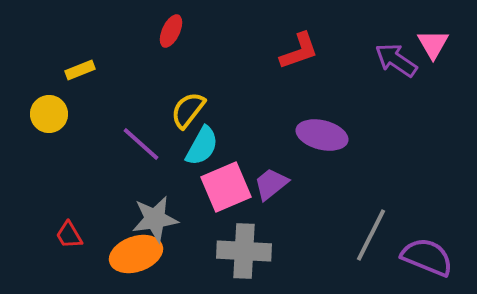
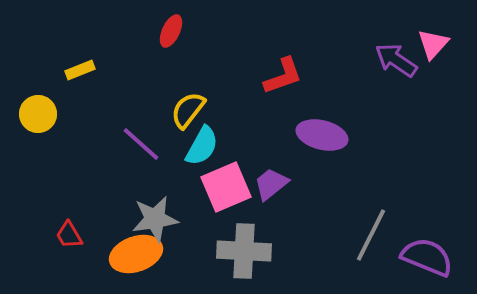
pink triangle: rotated 12 degrees clockwise
red L-shape: moved 16 px left, 25 px down
yellow circle: moved 11 px left
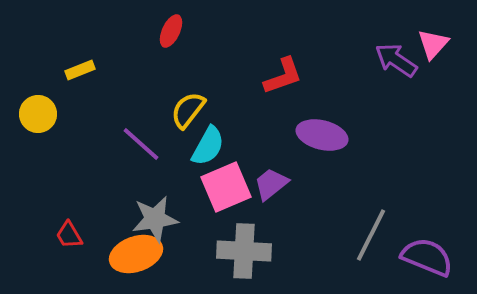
cyan semicircle: moved 6 px right
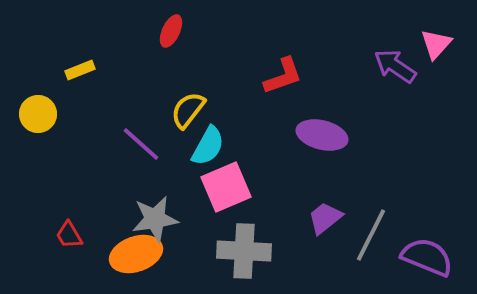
pink triangle: moved 3 px right
purple arrow: moved 1 px left, 6 px down
purple trapezoid: moved 54 px right, 34 px down
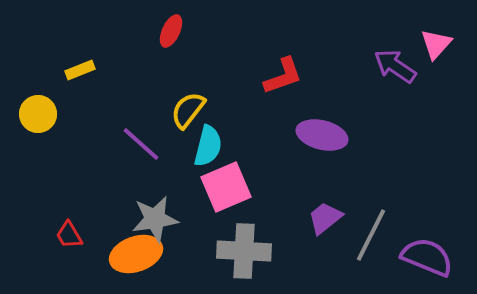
cyan semicircle: rotated 15 degrees counterclockwise
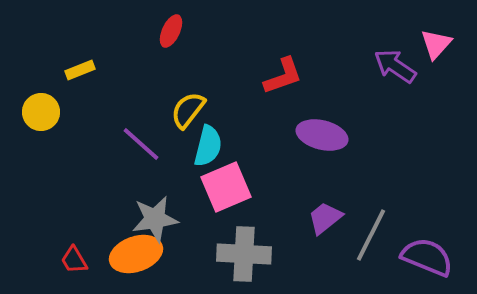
yellow circle: moved 3 px right, 2 px up
red trapezoid: moved 5 px right, 25 px down
gray cross: moved 3 px down
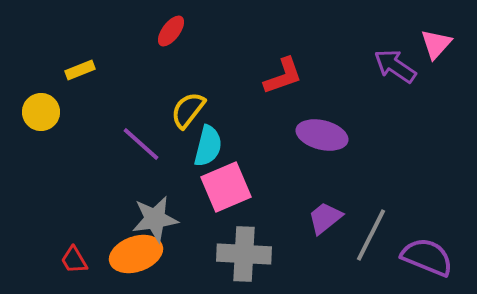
red ellipse: rotated 12 degrees clockwise
